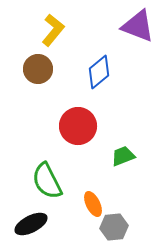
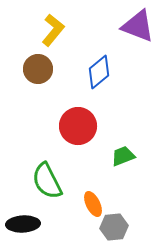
black ellipse: moved 8 px left; rotated 24 degrees clockwise
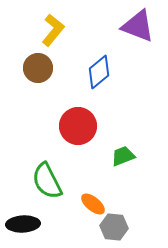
brown circle: moved 1 px up
orange ellipse: rotated 25 degrees counterclockwise
gray hexagon: rotated 12 degrees clockwise
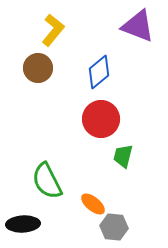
red circle: moved 23 px right, 7 px up
green trapezoid: rotated 55 degrees counterclockwise
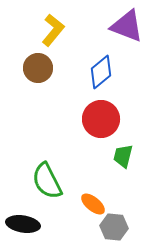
purple triangle: moved 11 px left
blue diamond: moved 2 px right
black ellipse: rotated 12 degrees clockwise
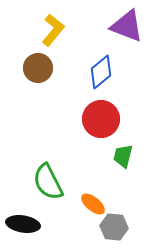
green semicircle: moved 1 px right, 1 px down
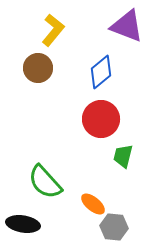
green semicircle: moved 3 px left; rotated 15 degrees counterclockwise
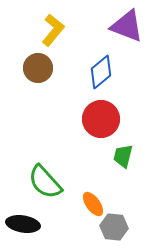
orange ellipse: rotated 15 degrees clockwise
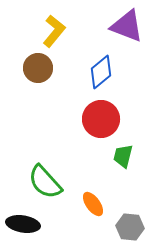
yellow L-shape: moved 1 px right, 1 px down
gray hexagon: moved 16 px right
